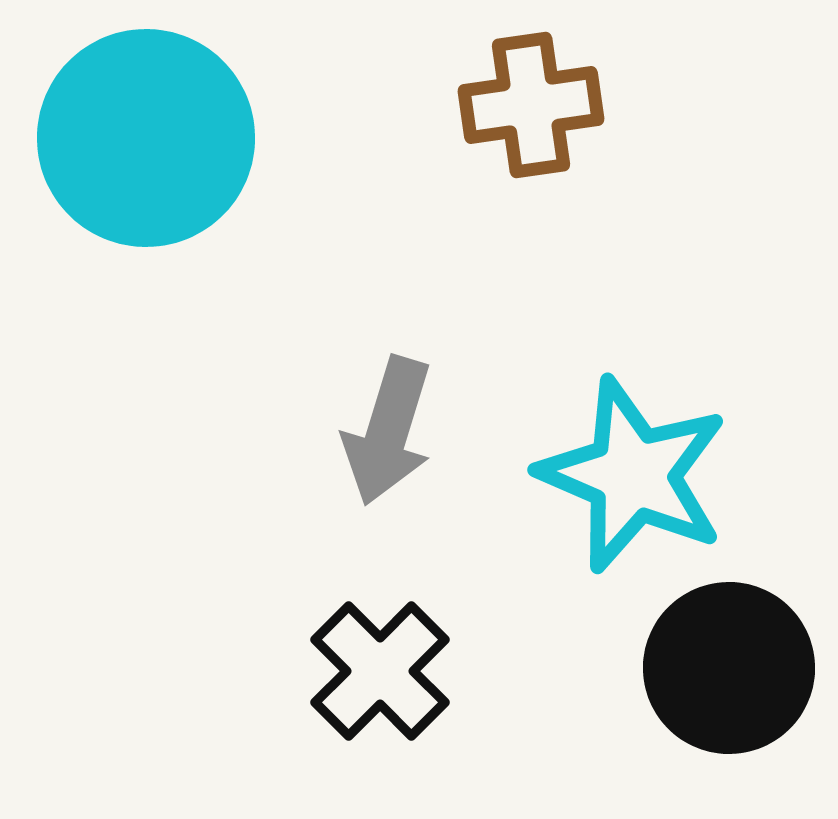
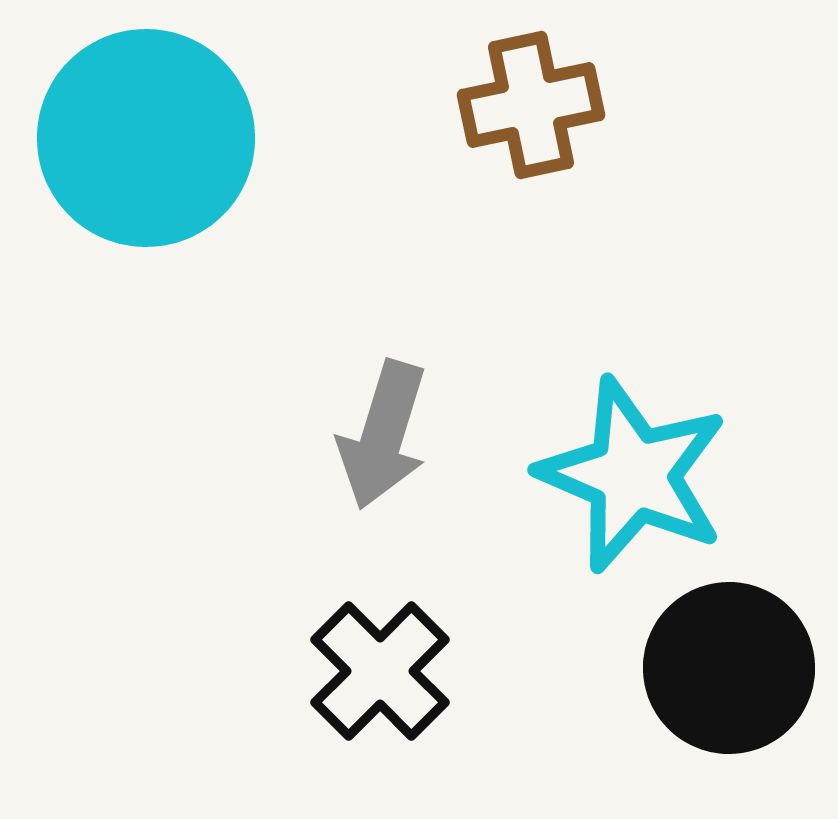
brown cross: rotated 4 degrees counterclockwise
gray arrow: moved 5 px left, 4 px down
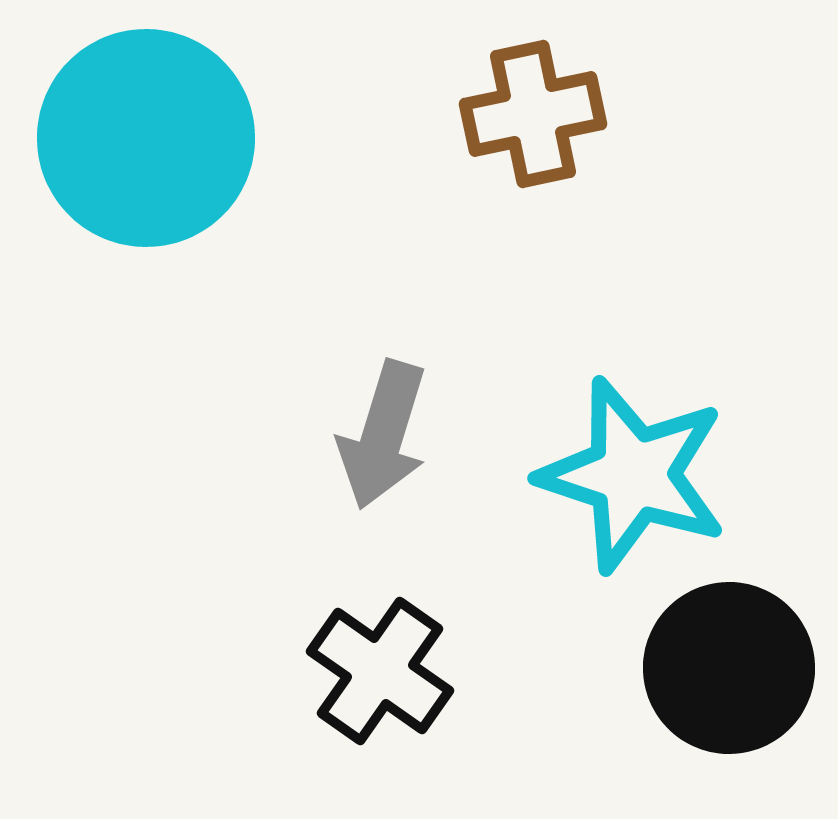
brown cross: moved 2 px right, 9 px down
cyan star: rotated 5 degrees counterclockwise
black cross: rotated 10 degrees counterclockwise
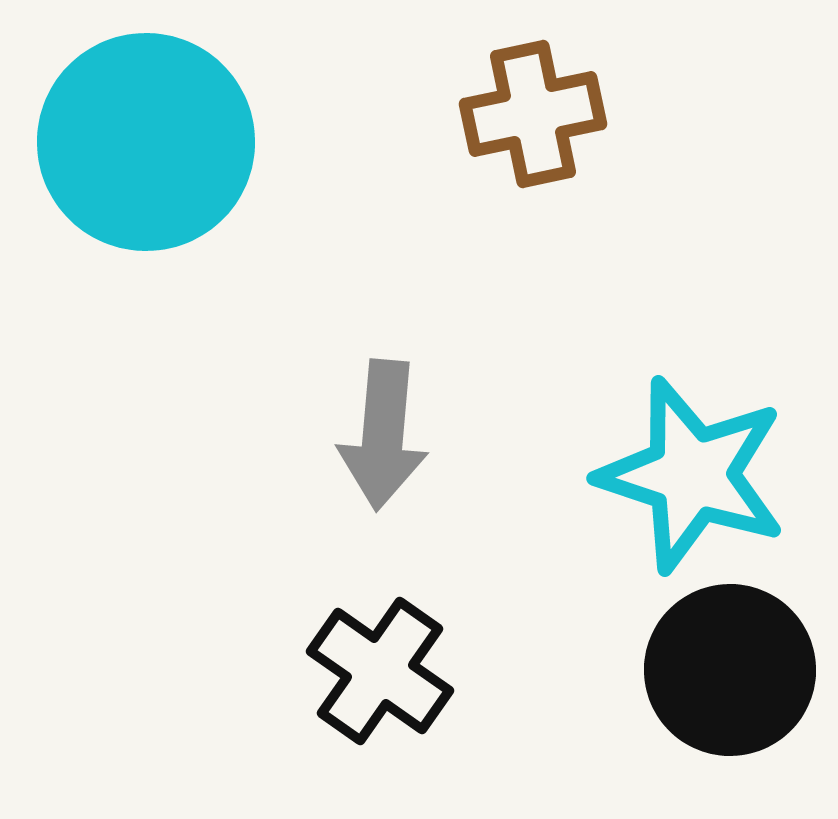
cyan circle: moved 4 px down
gray arrow: rotated 12 degrees counterclockwise
cyan star: moved 59 px right
black circle: moved 1 px right, 2 px down
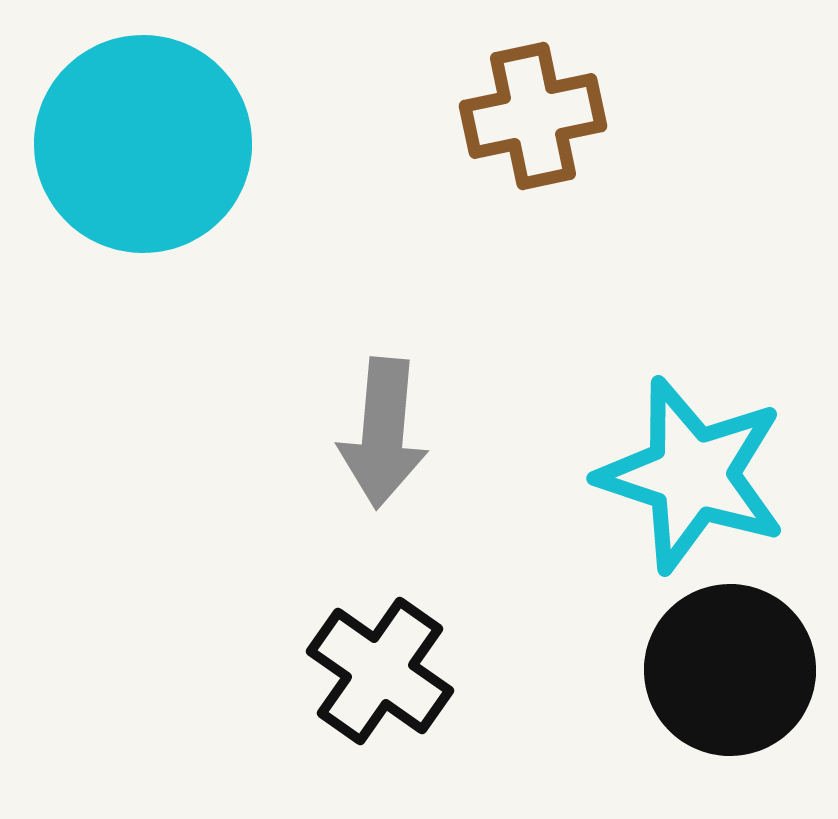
brown cross: moved 2 px down
cyan circle: moved 3 px left, 2 px down
gray arrow: moved 2 px up
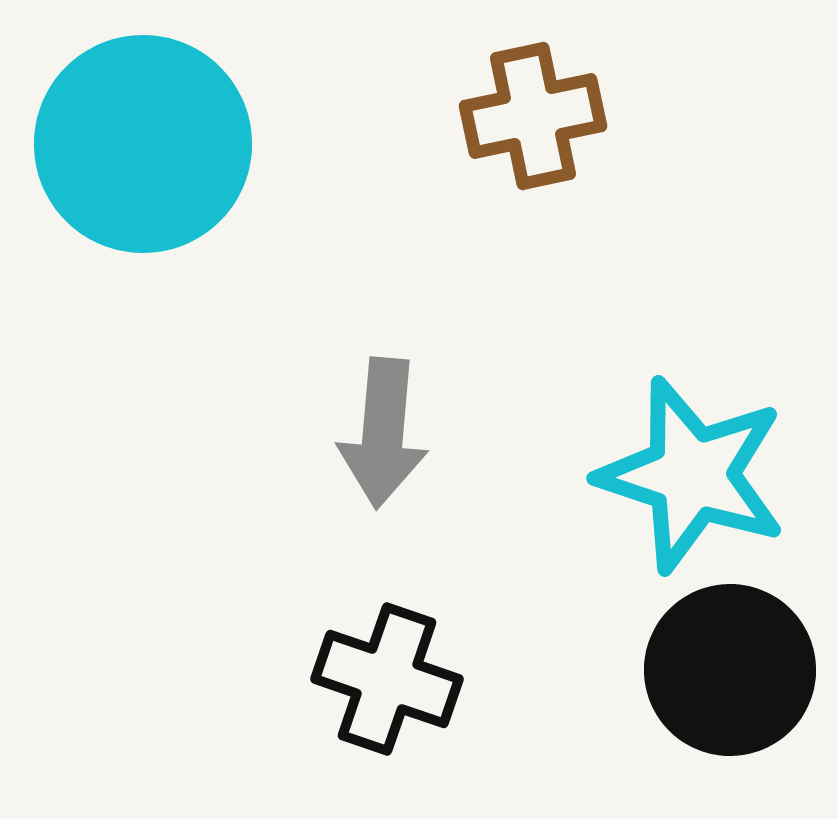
black cross: moved 7 px right, 8 px down; rotated 16 degrees counterclockwise
